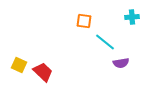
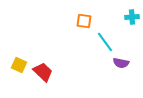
cyan line: rotated 15 degrees clockwise
purple semicircle: rotated 21 degrees clockwise
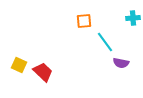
cyan cross: moved 1 px right, 1 px down
orange square: rotated 14 degrees counterclockwise
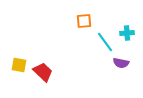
cyan cross: moved 6 px left, 15 px down
yellow square: rotated 14 degrees counterclockwise
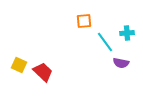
yellow square: rotated 14 degrees clockwise
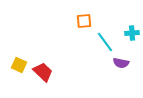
cyan cross: moved 5 px right
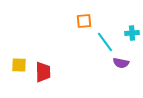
yellow square: rotated 21 degrees counterclockwise
red trapezoid: rotated 45 degrees clockwise
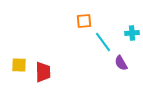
cyan line: moved 2 px left
purple semicircle: rotated 49 degrees clockwise
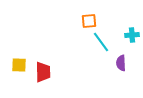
orange square: moved 5 px right
cyan cross: moved 2 px down
cyan line: moved 2 px left
purple semicircle: rotated 28 degrees clockwise
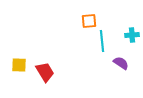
cyan line: moved 1 px right, 1 px up; rotated 30 degrees clockwise
purple semicircle: rotated 126 degrees clockwise
red trapezoid: moved 2 px right; rotated 30 degrees counterclockwise
